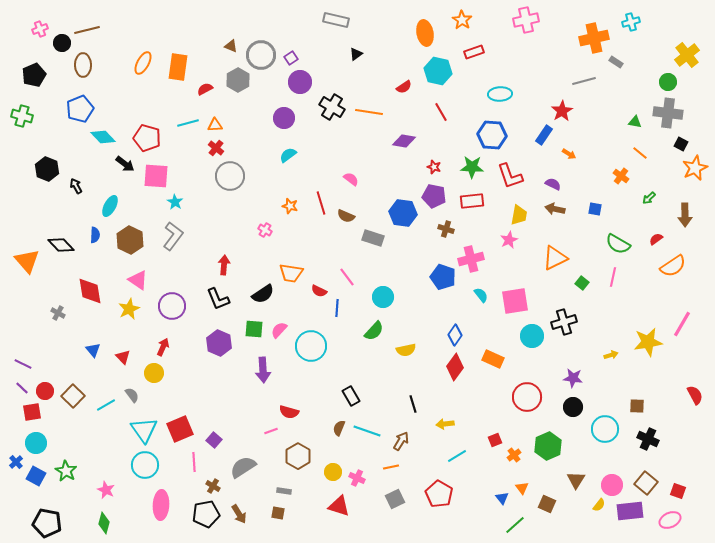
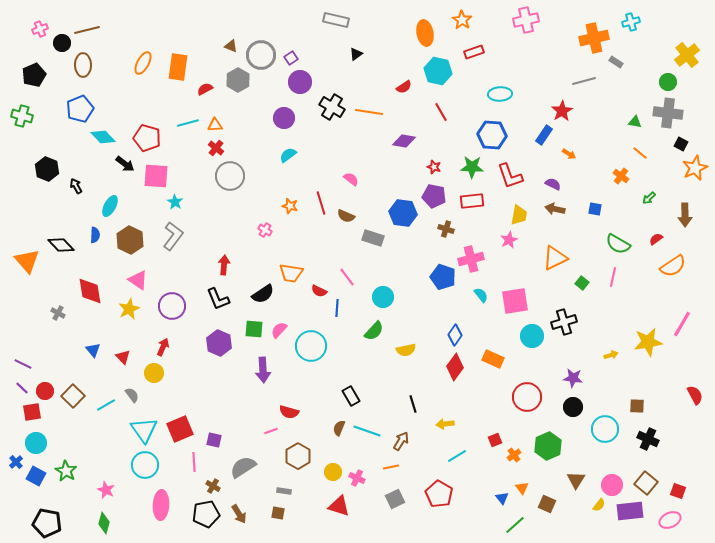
purple square at (214, 440): rotated 28 degrees counterclockwise
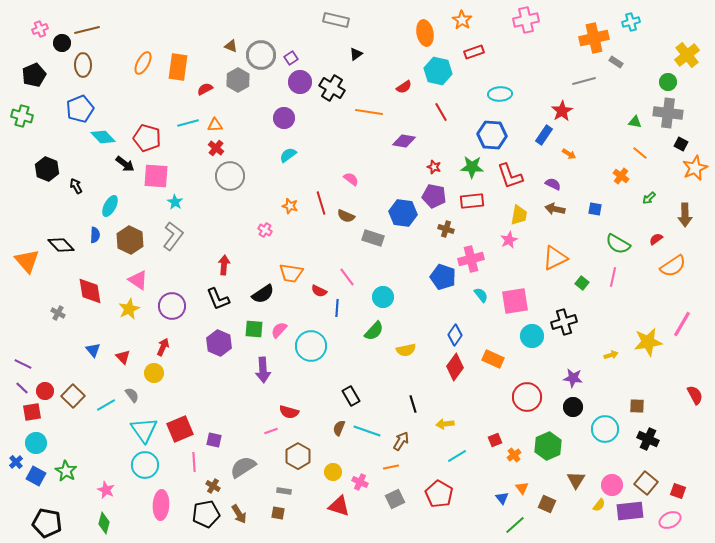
black cross at (332, 107): moved 19 px up
pink cross at (357, 478): moved 3 px right, 4 px down
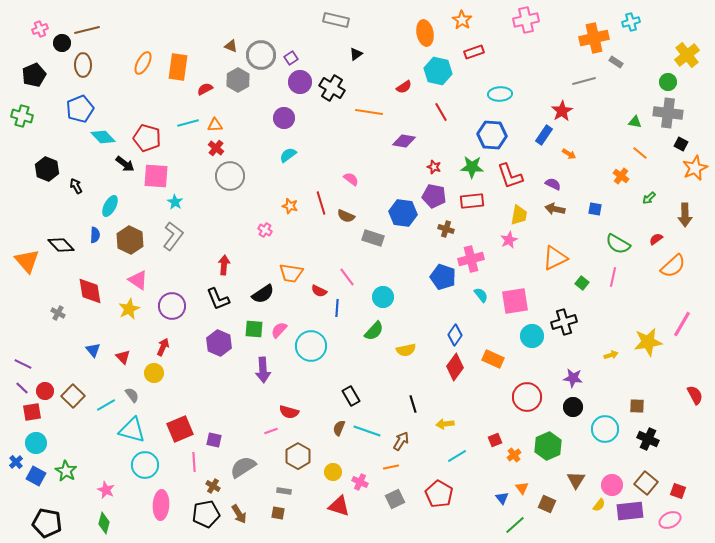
orange semicircle at (673, 266): rotated 8 degrees counterclockwise
cyan triangle at (144, 430): moved 12 px left; rotated 40 degrees counterclockwise
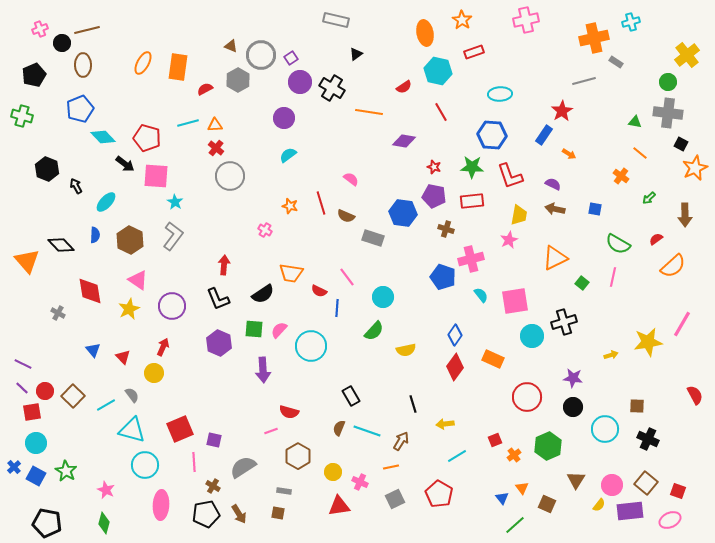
cyan ellipse at (110, 206): moved 4 px left, 4 px up; rotated 15 degrees clockwise
blue cross at (16, 462): moved 2 px left, 5 px down
red triangle at (339, 506): rotated 25 degrees counterclockwise
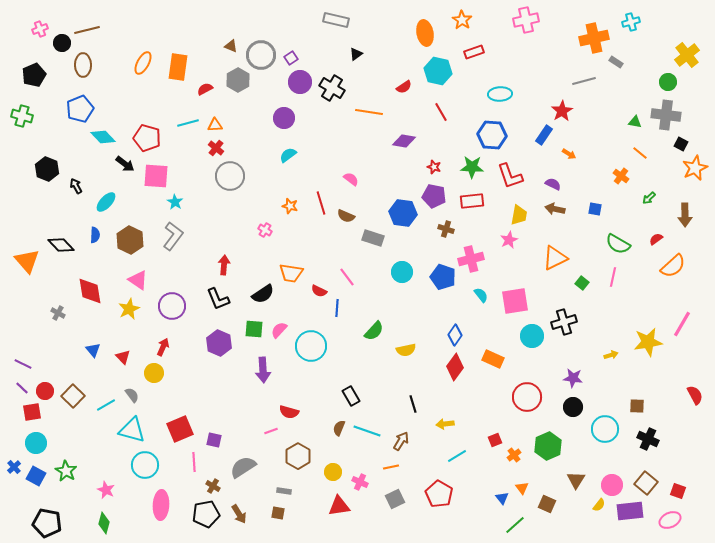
gray cross at (668, 113): moved 2 px left, 2 px down
cyan circle at (383, 297): moved 19 px right, 25 px up
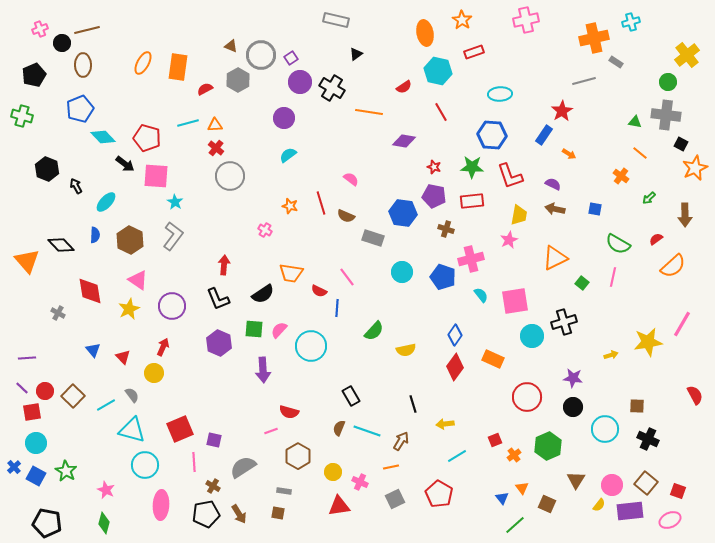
purple line at (23, 364): moved 4 px right, 6 px up; rotated 30 degrees counterclockwise
